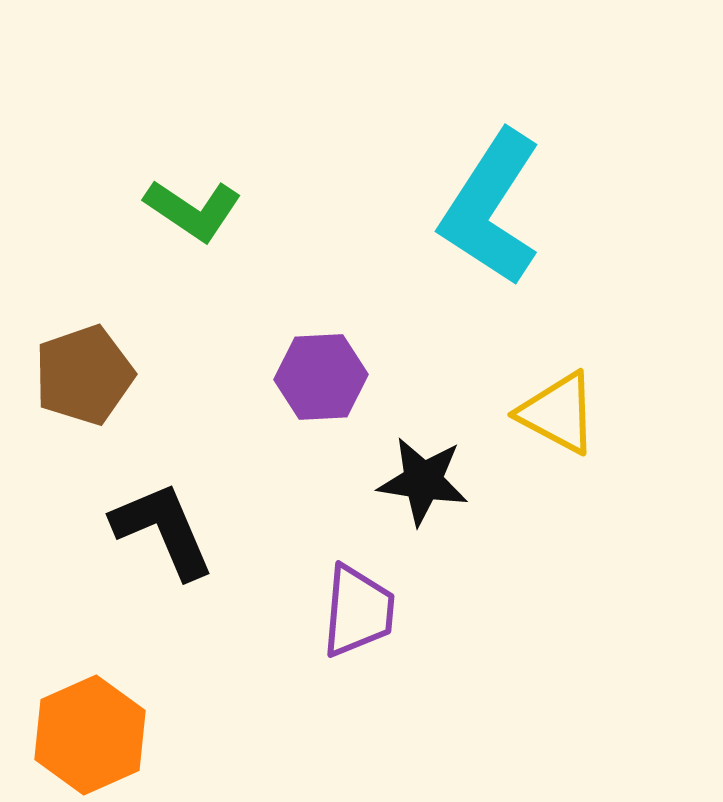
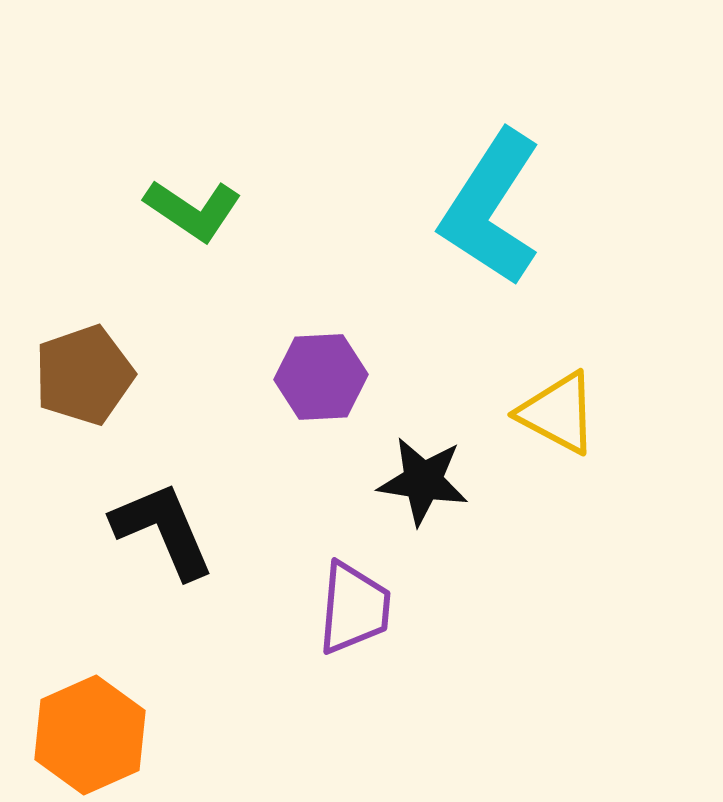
purple trapezoid: moved 4 px left, 3 px up
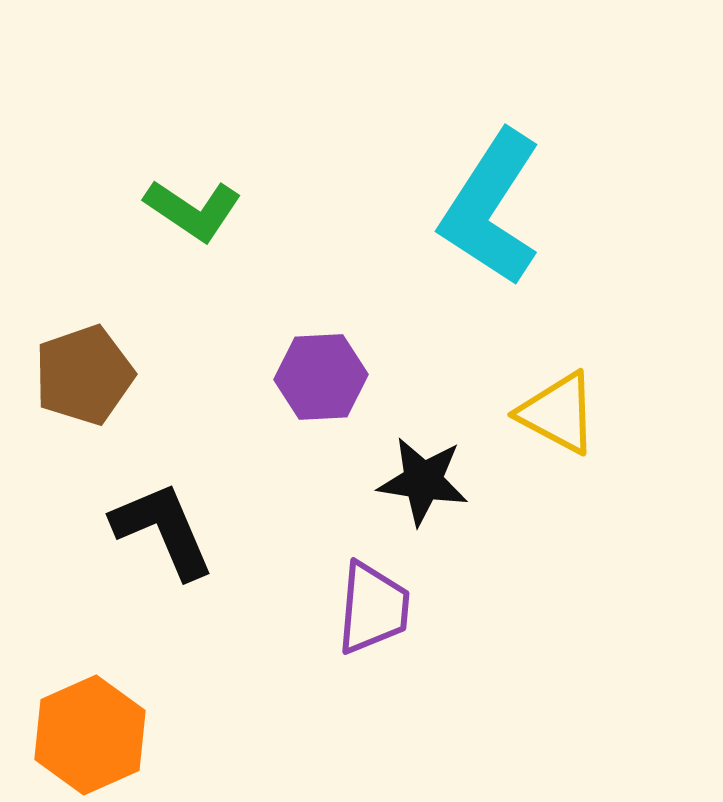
purple trapezoid: moved 19 px right
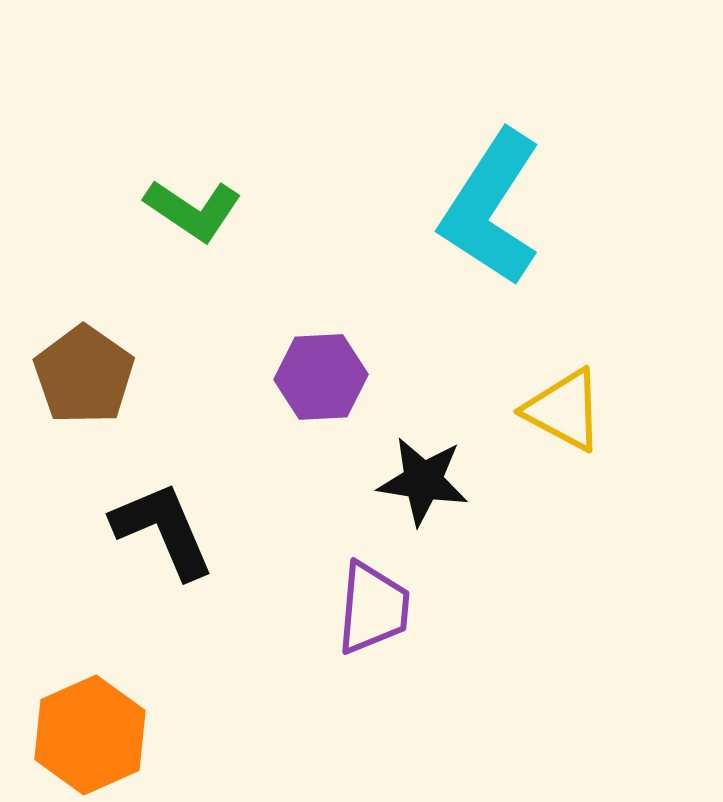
brown pentagon: rotated 18 degrees counterclockwise
yellow triangle: moved 6 px right, 3 px up
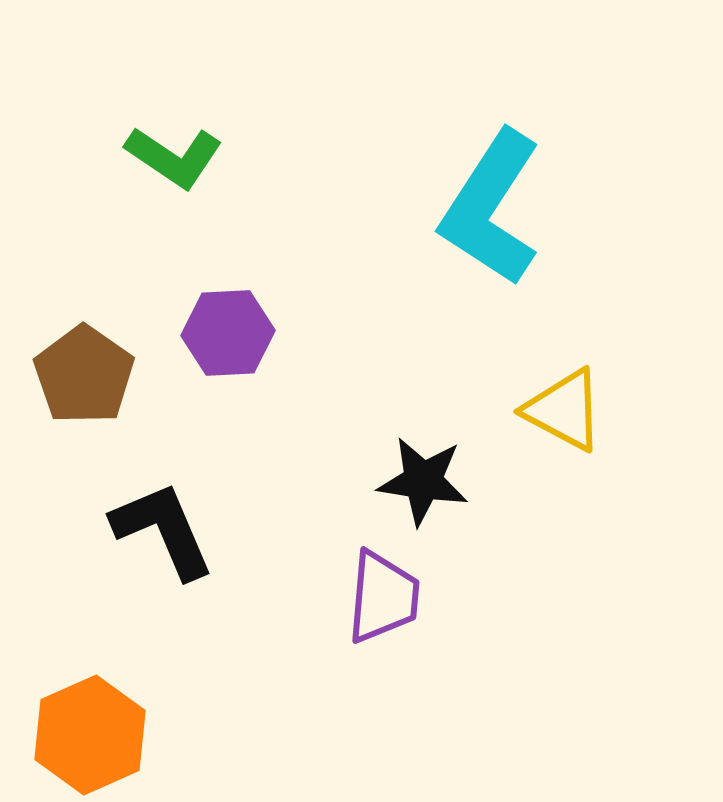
green L-shape: moved 19 px left, 53 px up
purple hexagon: moved 93 px left, 44 px up
purple trapezoid: moved 10 px right, 11 px up
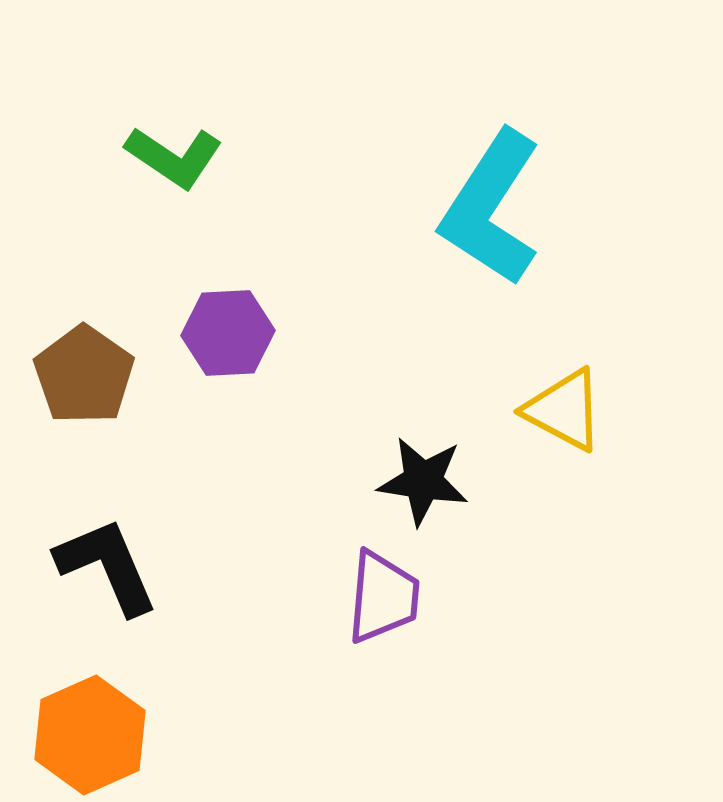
black L-shape: moved 56 px left, 36 px down
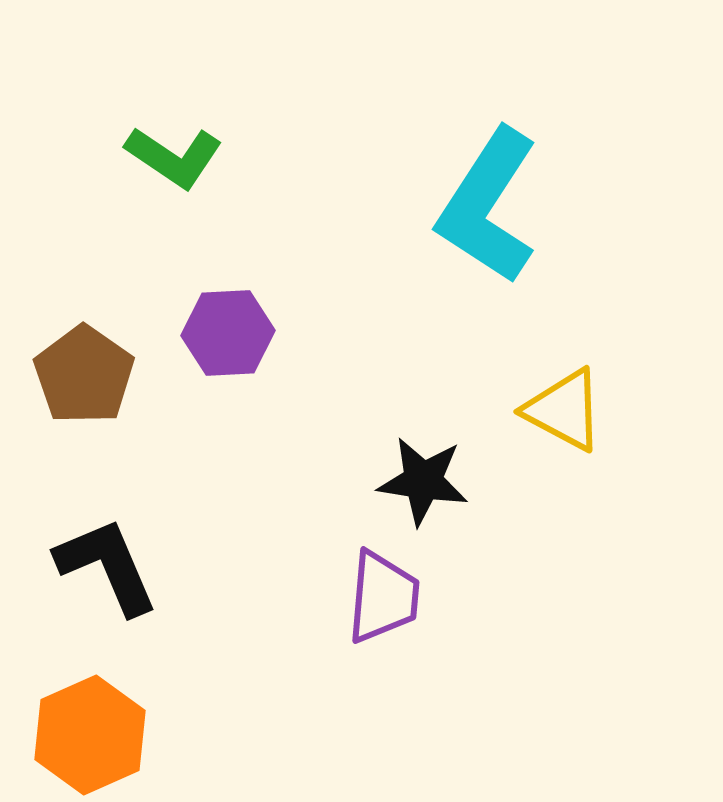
cyan L-shape: moved 3 px left, 2 px up
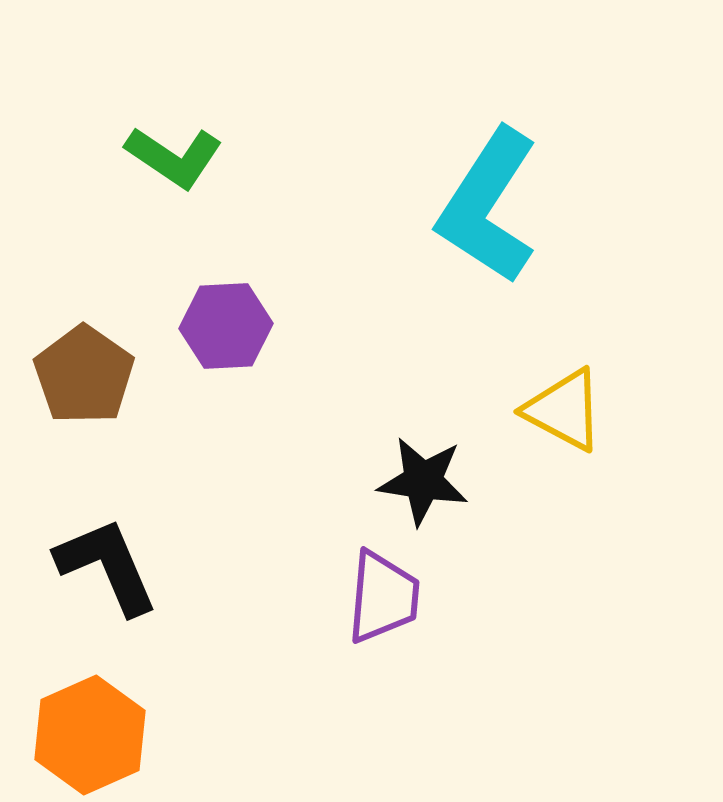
purple hexagon: moved 2 px left, 7 px up
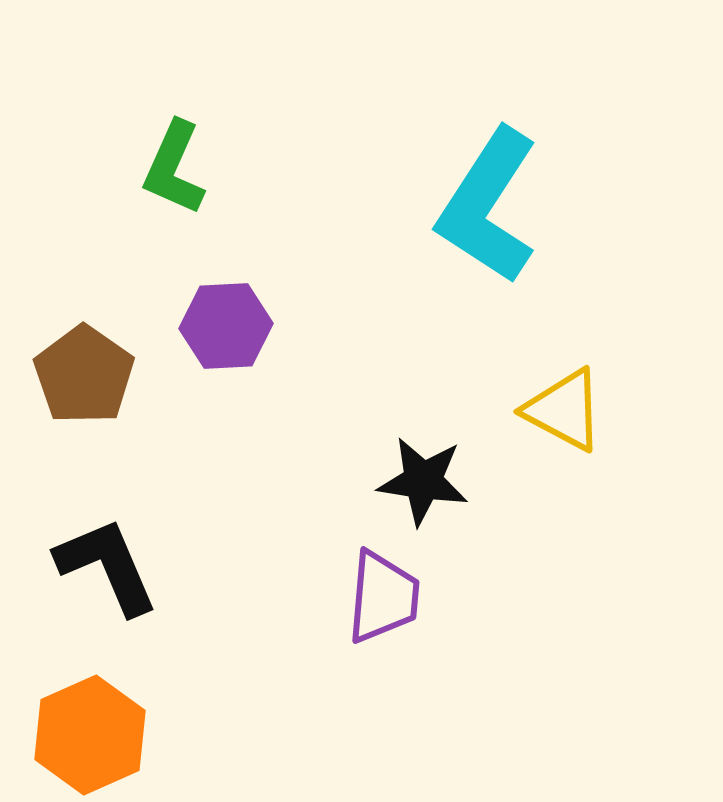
green L-shape: moved 11 px down; rotated 80 degrees clockwise
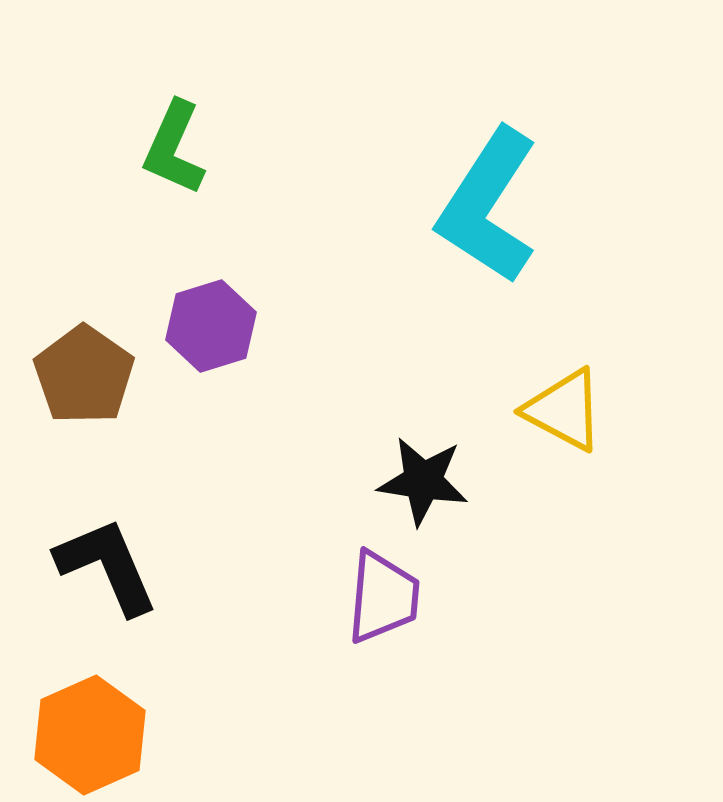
green L-shape: moved 20 px up
purple hexagon: moved 15 px left; rotated 14 degrees counterclockwise
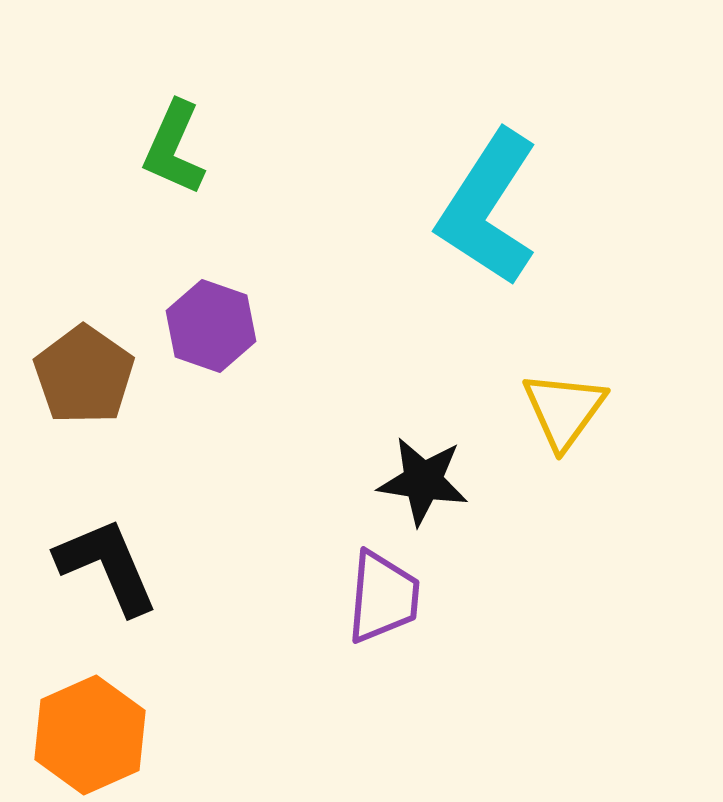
cyan L-shape: moved 2 px down
purple hexagon: rotated 24 degrees counterclockwise
yellow triangle: rotated 38 degrees clockwise
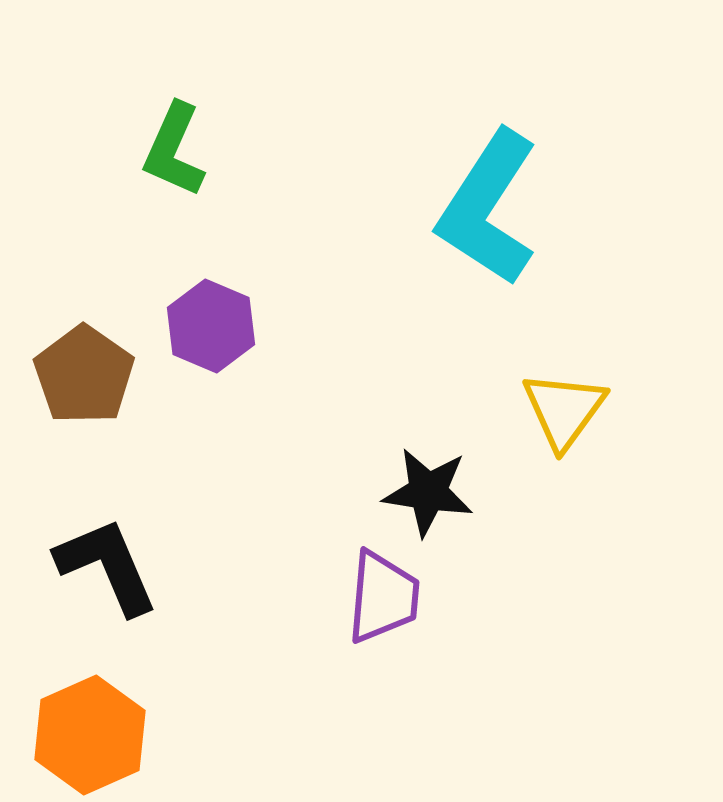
green L-shape: moved 2 px down
purple hexagon: rotated 4 degrees clockwise
black star: moved 5 px right, 11 px down
